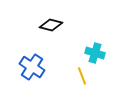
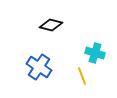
blue cross: moved 7 px right
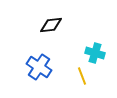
black diamond: rotated 20 degrees counterclockwise
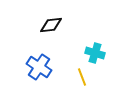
yellow line: moved 1 px down
